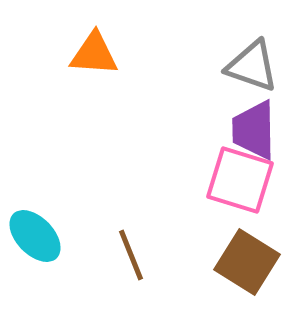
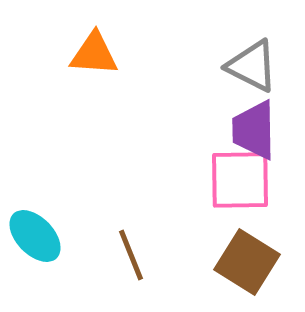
gray triangle: rotated 8 degrees clockwise
pink square: rotated 18 degrees counterclockwise
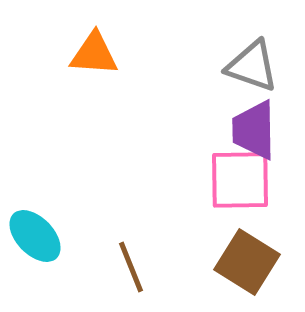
gray triangle: rotated 8 degrees counterclockwise
brown line: moved 12 px down
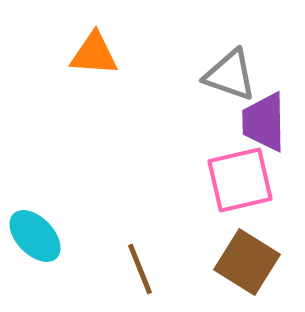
gray triangle: moved 22 px left, 9 px down
purple trapezoid: moved 10 px right, 8 px up
pink square: rotated 12 degrees counterclockwise
brown line: moved 9 px right, 2 px down
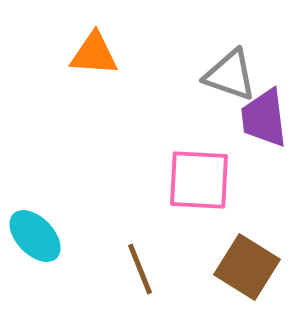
purple trapezoid: moved 4 px up; rotated 6 degrees counterclockwise
pink square: moved 41 px left; rotated 16 degrees clockwise
brown square: moved 5 px down
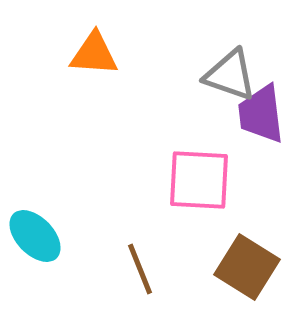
purple trapezoid: moved 3 px left, 4 px up
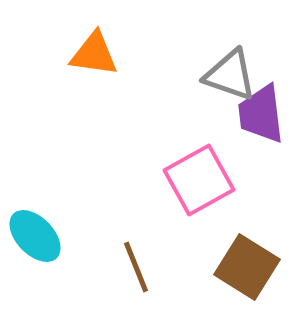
orange triangle: rotated 4 degrees clockwise
pink square: rotated 32 degrees counterclockwise
brown line: moved 4 px left, 2 px up
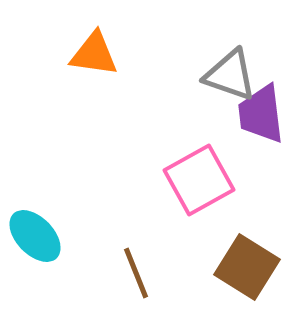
brown line: moved 6 px down
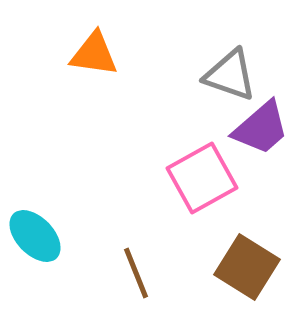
purple trapezoid: moved 14 px down; rotated 124 degrees counterclockwise
pink square: moved 3 px right, 2 px up
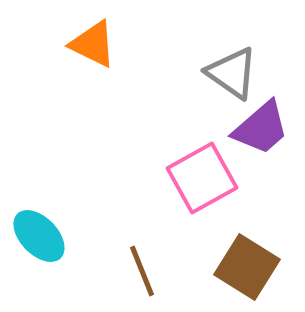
orange triangle: moved 1 px left, 10 px up; rotated 18 degrees clockwise
gray triangle: moved 2 px right, 2 px up; rotated 16 degrees clockwise
cyan ellipse: moved 4 px right
brown line: moved 6 px right, 2 px up
